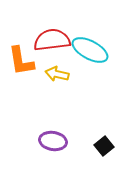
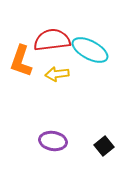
orange L-shape: rotated 28 degrees clockwise
yellow arrow: rotated 20 degrees counterclockwise
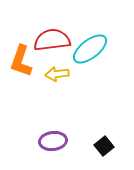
cyan ellipse: moved 1 px up; rotated 66 degrees counterclockwise
purple ellipse: rotated 16 degrees counterclockwise
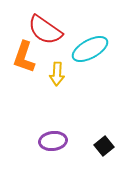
red semicircle: moved 7 px left, 10 px up; rotated 138 degrees counterclockwise
cyan ellipse: rotated 9 degrees clockwise
orange L-shape: moved 3 px right, 4 px up
yellow arrow: rotated 80 degrees counterclockwise
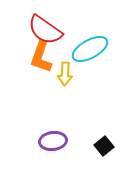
orange L-shape: moved 17 px right
yellow arrow: moved 8 px right
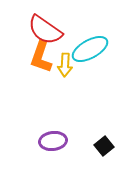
yellow arrow: moved 9 px up
